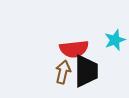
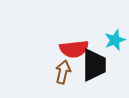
black trapezoid: moved 8 px right, 6 px up
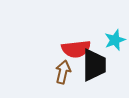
red semicircle: moved 2 px right
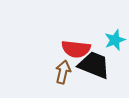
red semicircle: rotated 12 degrees clockwise
black trapezoid: rotated 68 degrees counterclockwise
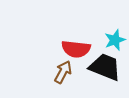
black trapezoid: moved 11 px right, 2 px down
brown arrow: rotated 15 degrees clockwise
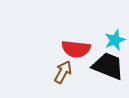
black trapezoid: moved 3 px right, 1 px up
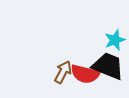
red semicircle: moved 9 px right, 25 px down; rotated 8 degrees clockwise
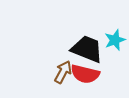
black trapezoid: moved 21 px left, 17 px up
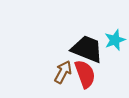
red semicircle: rotated 124 degrees counterclockwise
